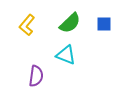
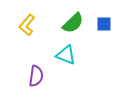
green semicircle: moved 3 px right
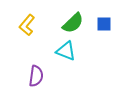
cyan triangle: moved 4 px up
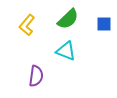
green semicircle: moved 5 px left, 4 px up
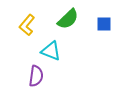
cyan triangle: moved 15 px left
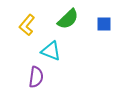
purple semicircle: moved 1 px down
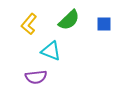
green semicircle: moved 1 px right, 1 px down
yellow L-shape: moved 2 px right, 1 px up
purple semicircle: rotated 75 degrees clockwise
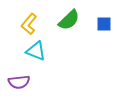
cyan triangle: moved 15 px left
purple semicircle: moved 17 px left, 5 px down
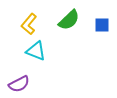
blue square: moved 2 px left, 1 px down
purple semicircle: moved 2 px down; rotated 20 degrees counterclockwise
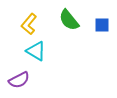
green semicircle: rotated 95 degrees clockwise
cyan triangle: rotated 10 degrees clockwise
purple semicircle: moved 4 px up
